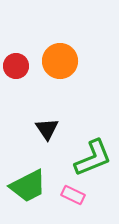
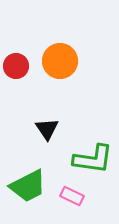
green L-shape: moved 1 px down; rotated 30 degrees clockwise
pink rectangle: moved 1 px left, 1 px down
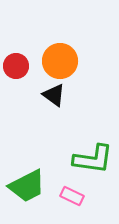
black triangle: moved 7 px right, 34 px up; rotated 20 degrees counterclockwise
green trapezoid: moved 1 px left
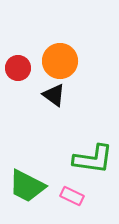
red circle: moved 2 px right, 2 px down
green trapezoid: rotated 54 degrees clockwise
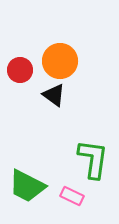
red circle: moved 2 px right, 2 px down
green L-shape: rotated 90 degrees counterclockwise
